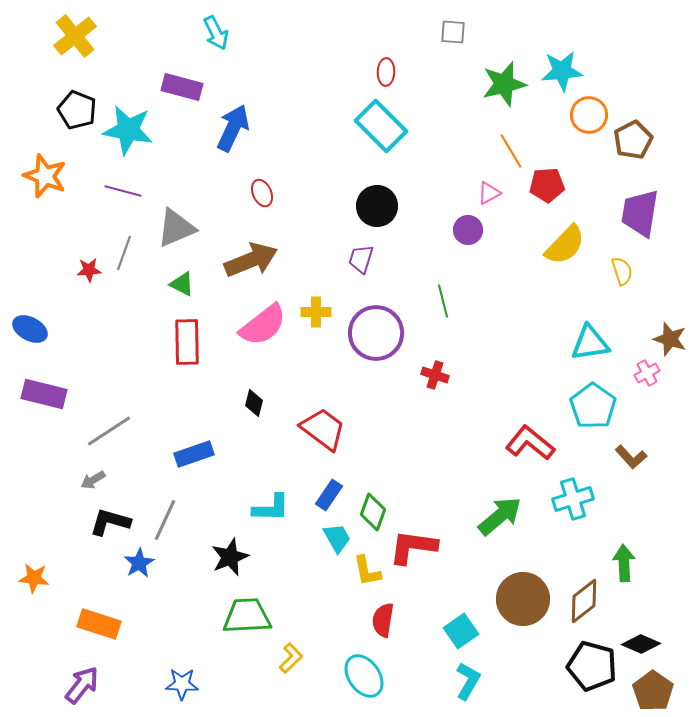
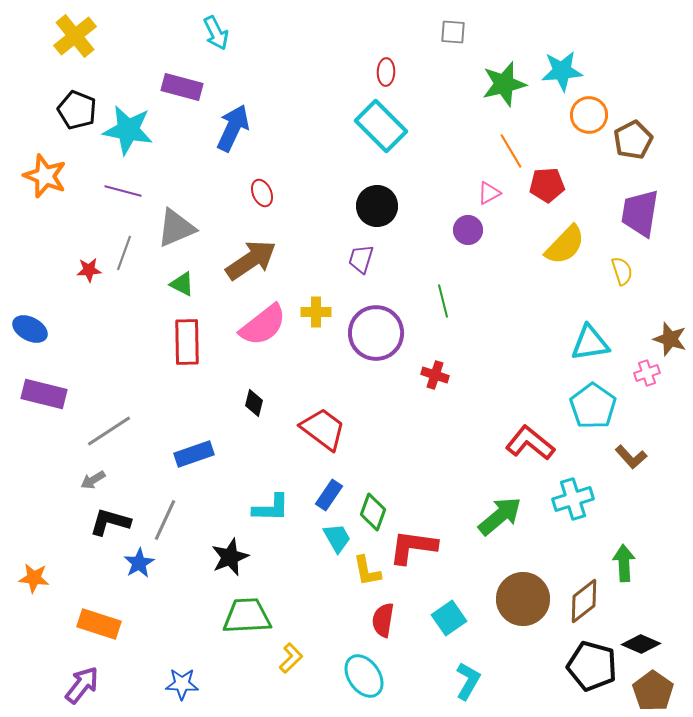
brown arrow at (251, 260): rotated 12 degrees counterclockwise
pink cross at (647, 373): rotated 10 degrees clockwise
cyan square at (461, 631): moved 12 px left, 13 px up
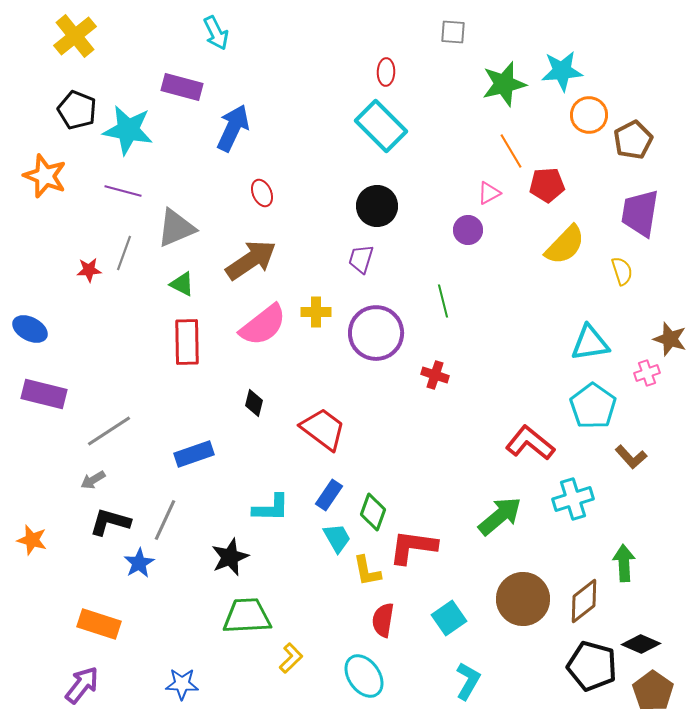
orange star at (34, 578): moved 2 px left, 38 px up; rotated 8 degrees clockwise
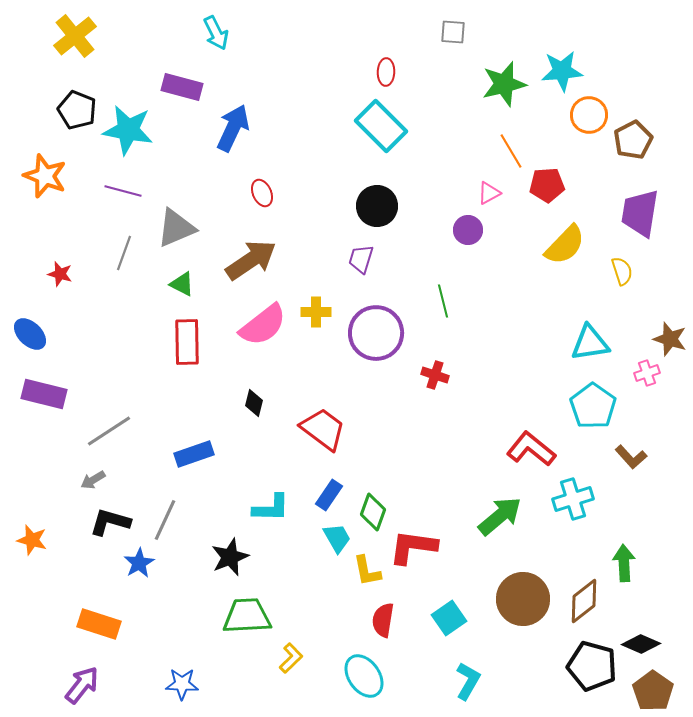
red star at (89, 270): moved 29 px left, 4 px down; rotated 20 degrees clockwise
blue ellipse at (30, 329): moved 5 px down; rotated 16 degrees clockwise
red L-shape at (530, 443): moved 1 px right, 6 px down
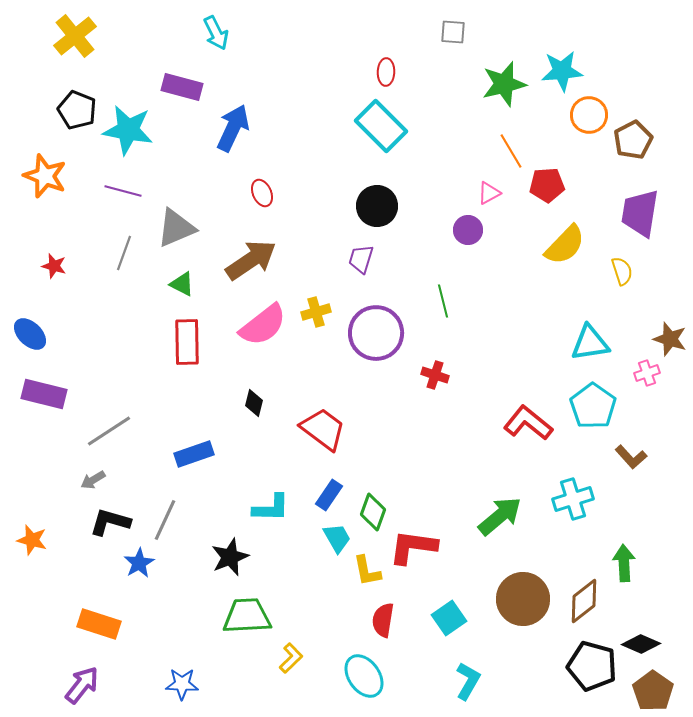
red star at (60, 274): moved 6 px left, 8 px up
yellow cross at (316, 312): rotated 16 degrees counterclockwise
red L-shape at (531, 449): moved 3 px left, 26 px up
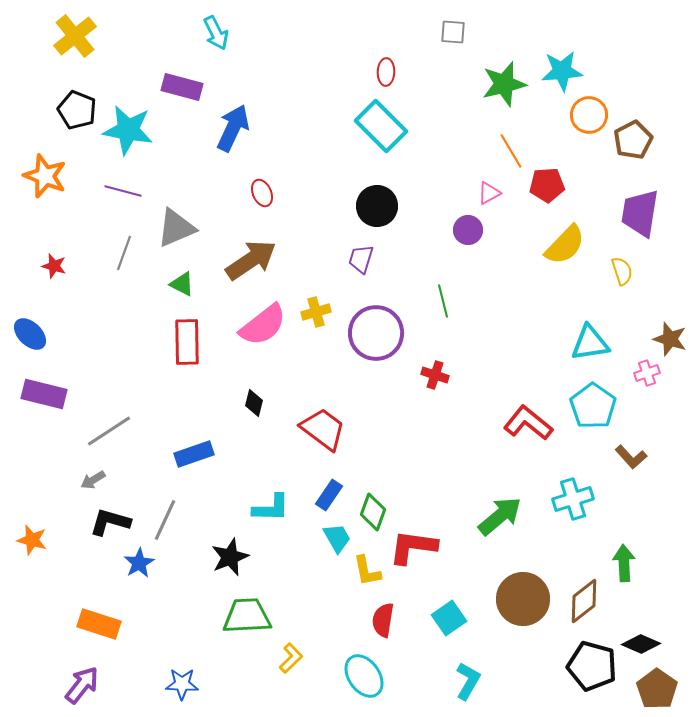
brown pentagon at (653, 691): moved 4 px right, 2 px up
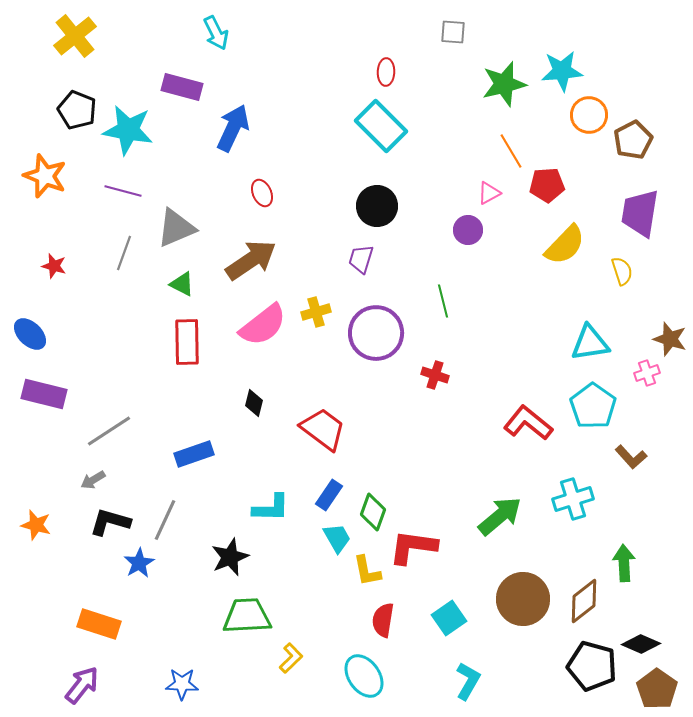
orange star at (32, 540): moved 4 px right, 15 px up
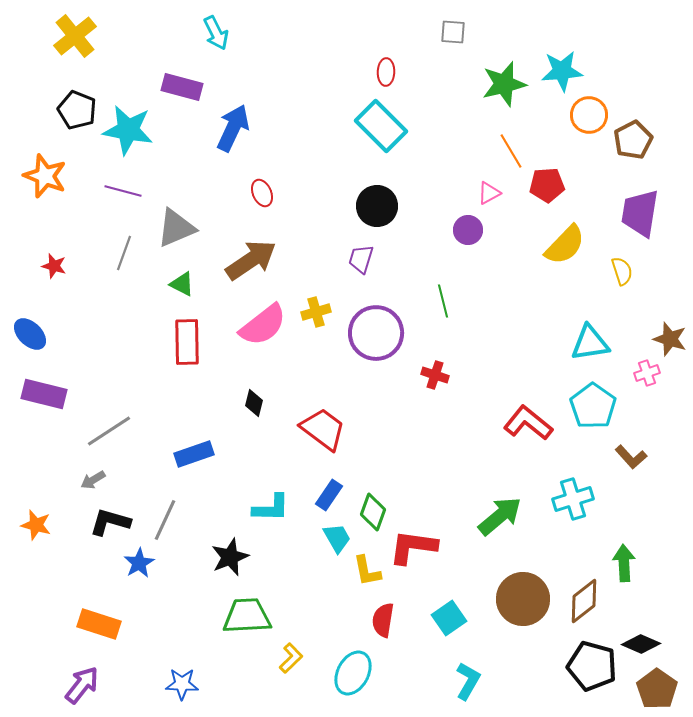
cyan ellipse at (364, 676): moved 11 px left, 3 px up; rotated 63 degrees clockwise
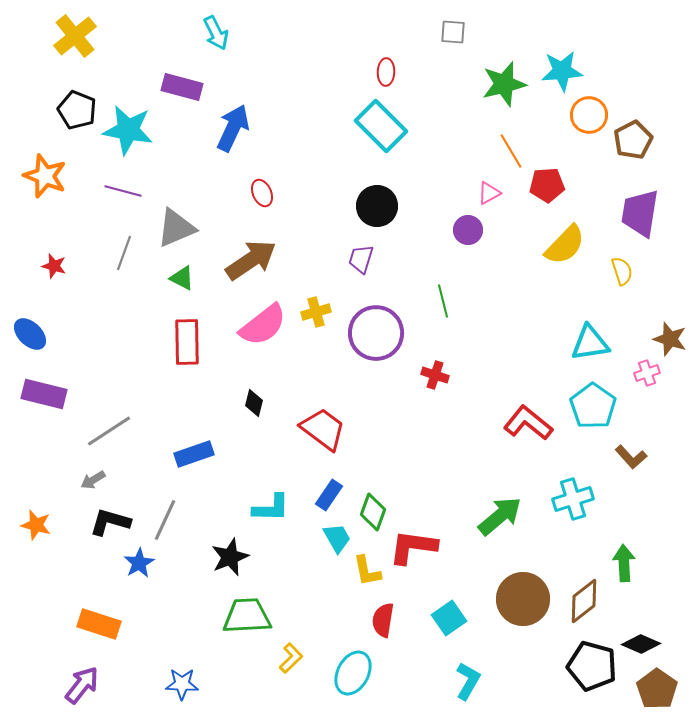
green triangle at (182, 284): moved 6 px up
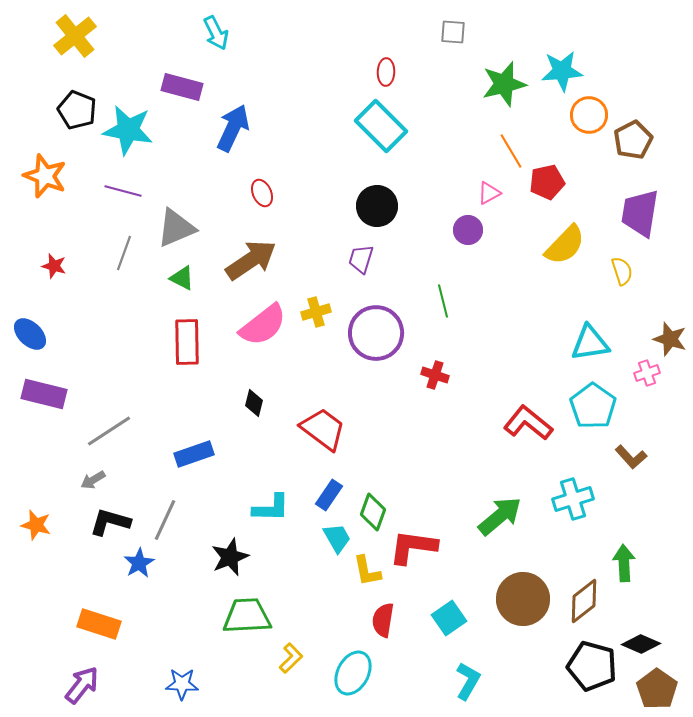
red pentagon at (547, 185): moved 3 px up; rotated 8 degrees counterclockwise
